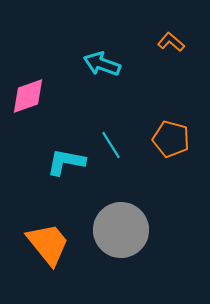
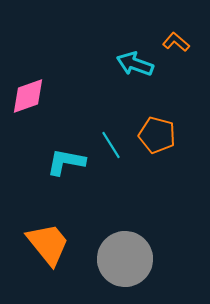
orange L-shape: moved 5 px right
cyan arrow: moved 33 px right
orange pentagon: moved 14 px left, 4 px up
gray circle: moved 4 px right, 29 px down
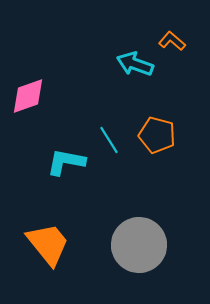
orange L-shape: moved 4 px left, 1 px up
cyan line: moved 2 px left, 5 px up
gray circle: moved 14 px right, 14 px up
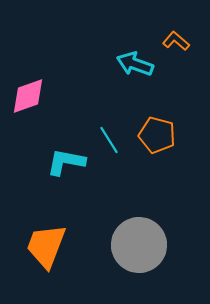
orange L-shape: moved 4 px right
orange trapezoid: moved 2 px left, 2 px down; rotated 120 degrees counterclockwise
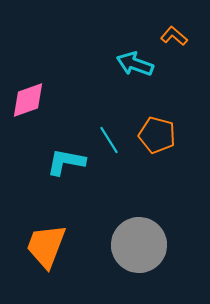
orange L-shape: moved 2 px left, 5 px up
pink diamond: moved 4 px down
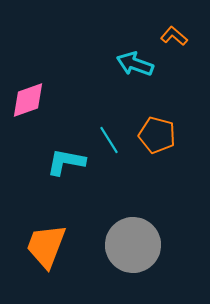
gray circle: moved 6 px left
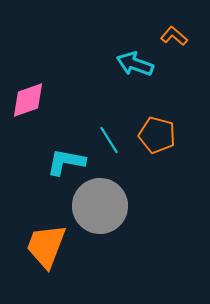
gray circle: moved 33 px left, 39 px up
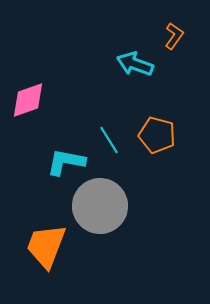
orange L-shape: rotated 84 degrees clockwise
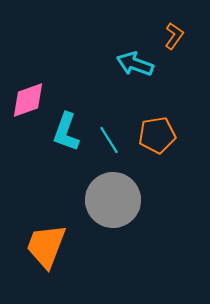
orange pentagon: rotated 24 degrees counterclockwise
cyan L-shape: moved 30 px up; rotated 81 degrees counterclockwise
gray circle: moved 13 px right, 6 px up
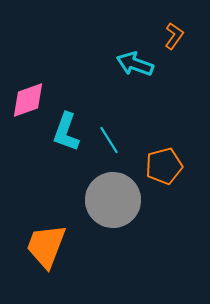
orange pentagon: moved 7 px right, 31 px down; rotated 6 degrees counterclockwise
